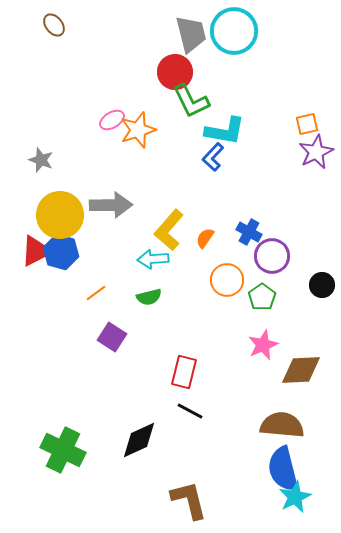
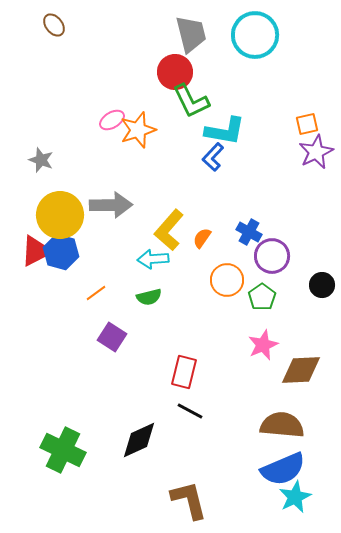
cyan circle: moved 21 px right, 4 px down
orange semicircle: moved 3 px left
blue semicircle: rotated 99 degrees counterclockwise
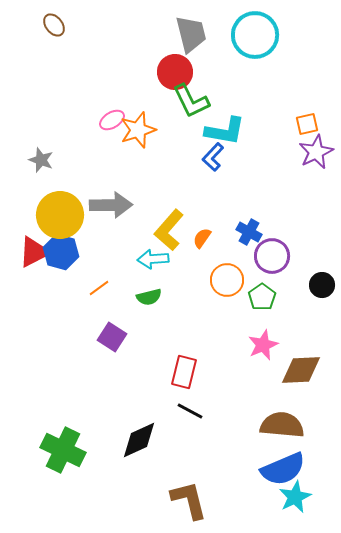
red triangle: moved 2 px left, 1 px down
orange line: moved 3 px right, 5 px up
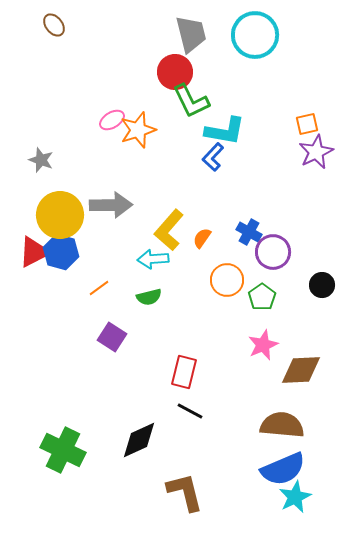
purple circle: moved 1 px right, 4 px up
brown L-shape: moved 4 px left, 8 px up
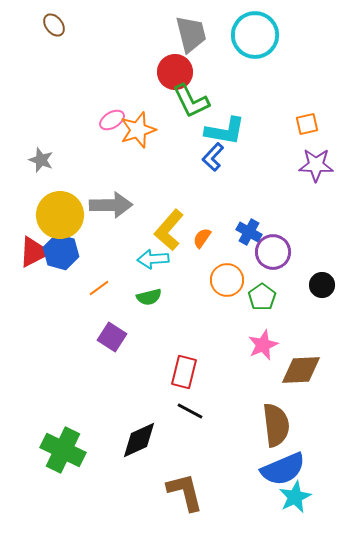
purple star: moved 13 px down; rotated 28 degrees clockwise
brown semicircle: moved 6 px left; rotated 78 degrees clockwise
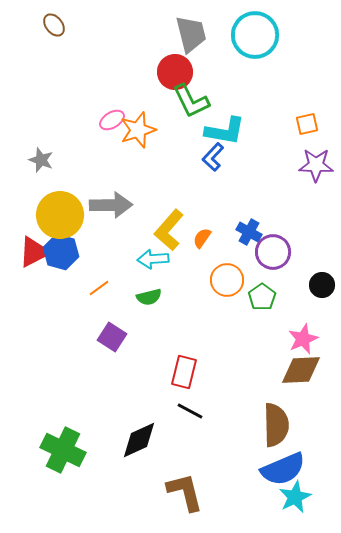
pink star: moved 40 px right, 6 px up
brown semicircle: rotated 6 degrees clockwise
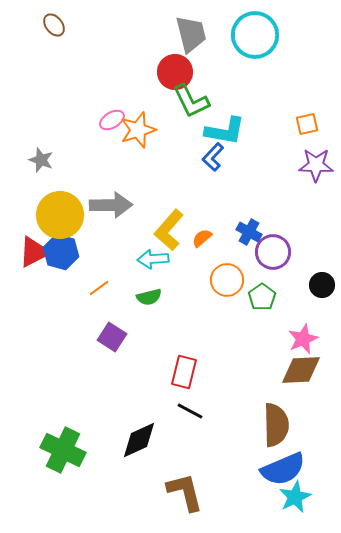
orange semicircle: rotated 15 degrees clockwise
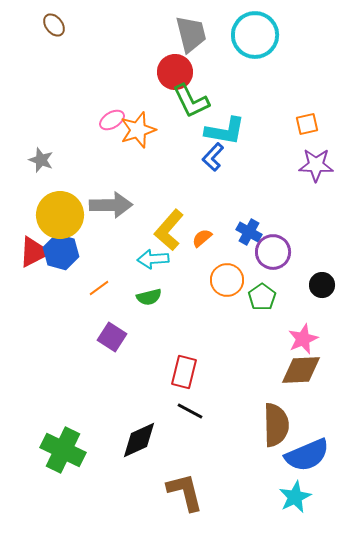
blue semicircle: moved 24 px right, 14 px up
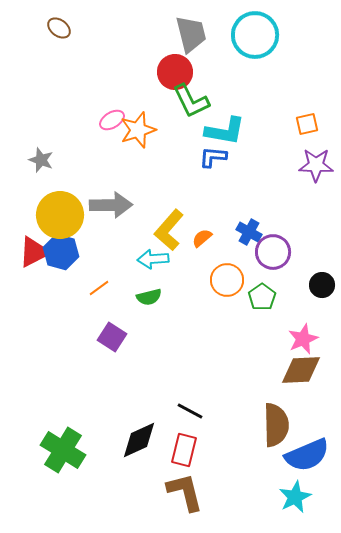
brown ellipse: moved 5 px right, 3 px down; rotated 15 degrees counterclockwise
blue L-shape: rotated 52 degrees clockwise
red rectangle: moved 78 px down
green cross: rotated 6 degrees clockwise
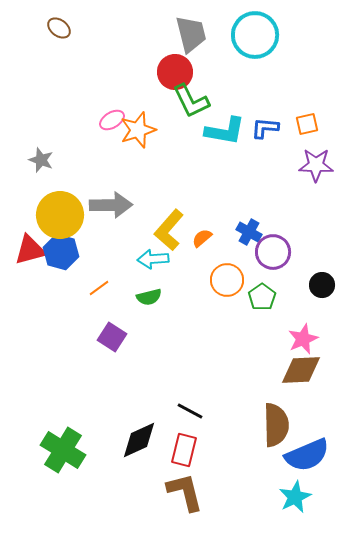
blue L-shape: moved 52 px right, 29 px up
red triangle: moved 4 px left, 2 px up; rotated 12 degrees clockwise
